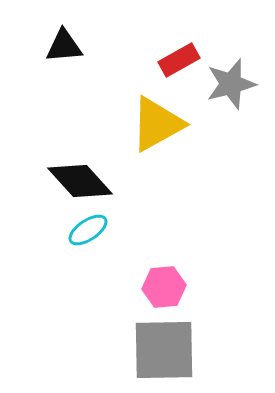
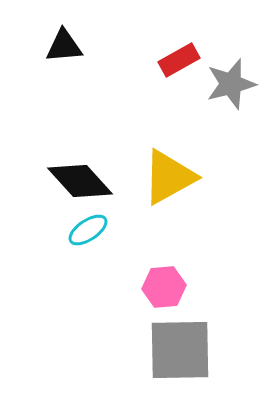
yellow triangle: moved 12 px right, 53 px down
gray square: moved 16 px right
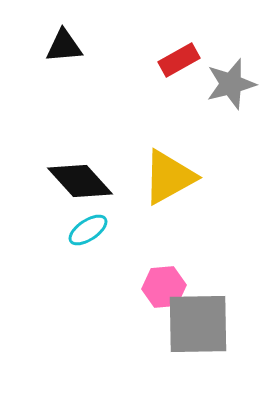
gray square: moved 18 px right, 26 px up
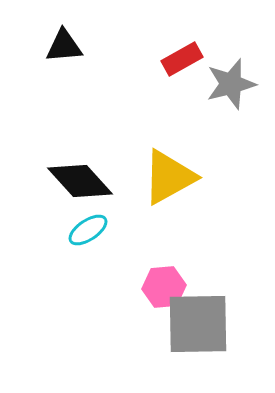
red rectangle: moved 3 px right, 1 px up
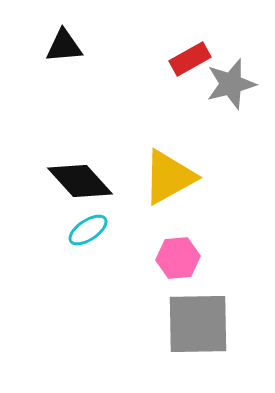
red rectangle: moved 8 px right
pink hexagon: moved 14 px right, 29 px up
